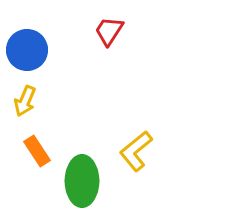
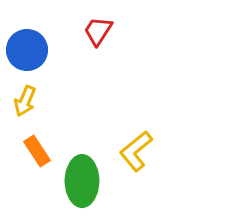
red trapezoid: moved 11 px left
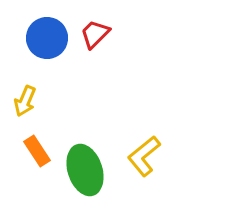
red trapezoid: moved 3 px left, 3 px down; rotated 12 degrees clockwise
blue circle: moved 20 px right, 12 px up
yellow L-shape: moved 8 px right, 5 px down
green ellipse: moved 3 px right, 11 px up; rotated 18 degrees counterclockwise
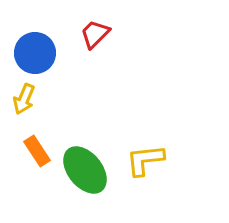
blue circle: moved 12 px left, 15 px down
yellow arrow: moved 1 px left, 2 px up
yellow L-shape: moved 1 px right, 4 px down; rotated 33 degrees clockwise
green ellipse: rotated 21 degrees counterclockwise
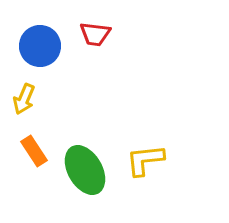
red trapezoid: rotated 128 degrees counterclockwise
blue circle: moved 5 px right, 7 px up
orange rectangle: moved 3 px left
green ellipse: rotated 9 degrees clockwise
